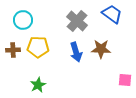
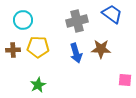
gray cross: rotated 35 degrees clockwise
blue arrow: moved 1 px down
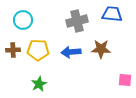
blue trapezoid: rotated 30 degrees counterclockwise
yellow pentagon: moved 3 px down
blue arrow: moved 5 px left, 1 px up; rotated 102 degrees clockwise
green star: moved 1 px right, 1 px up
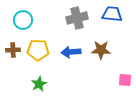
gray cross: moved 3 px up
brown star: moved 1 px down
